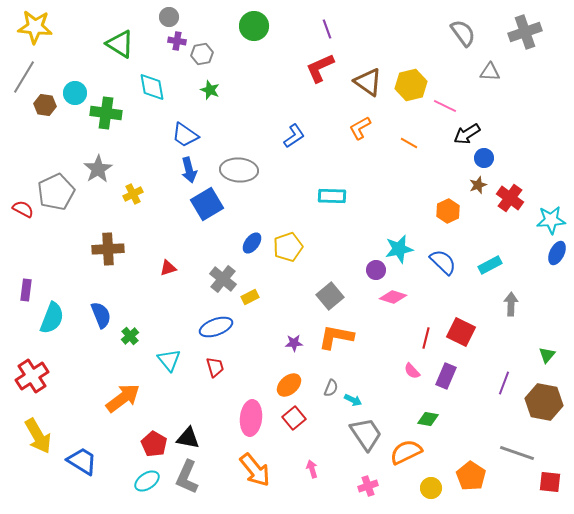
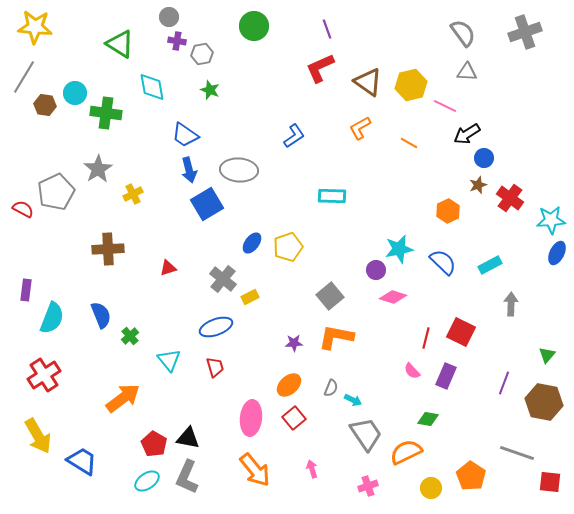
gray triangle at (490, 72): moved 23 px left
red cross at (32, 376): moved 12 px right, 1 px up
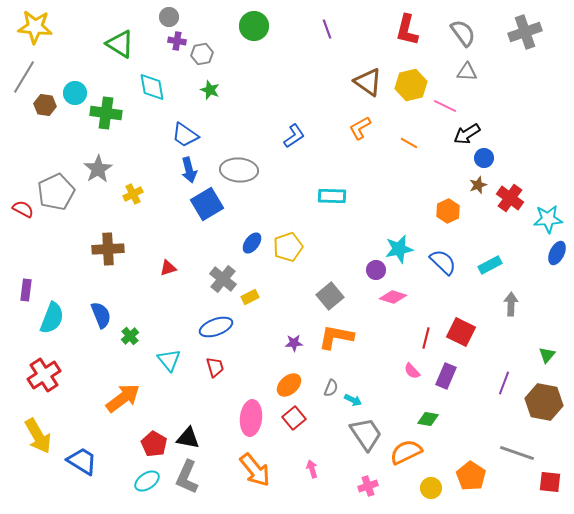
red L-shape at (320, 68): moved 87 px right, 38 px up; rotated 52 degrees counterclockwise
cyan star at (551, 220): moved 3 px left, 1 px up
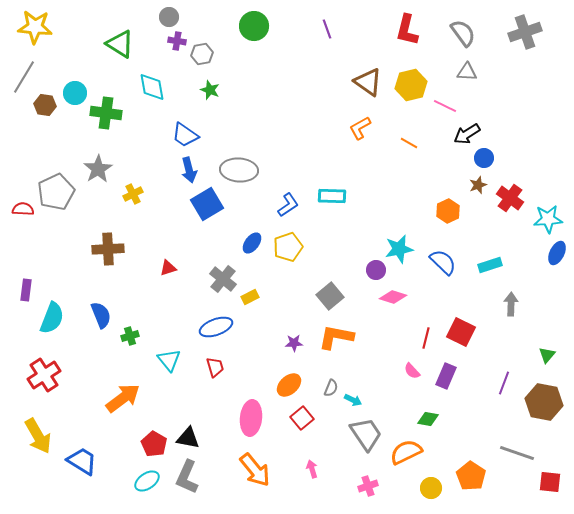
blue L-shape at (294, 136): moved 6 px left, 69 px down
red semicircle at (23, 209): rotated 25 degrees counterclockwise
cyan rectangle at (490, 265): rotated 10 degrees clockwise
green cross at (130, 336): rotated 24 degrees clockwise
red square at (294, 418): moved 8 px right
